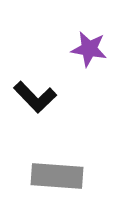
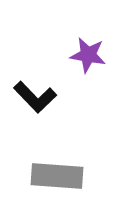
purple star: moved 1 px left, 6 px down
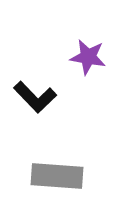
purple star: moved 2 px down
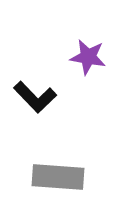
gray rectangle: moved 1 px right, 1 px down
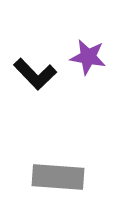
black L-shape: moved 23 px up
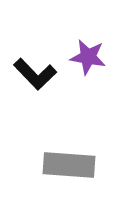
gray rectangle: moved 11 px right, 12 px up
